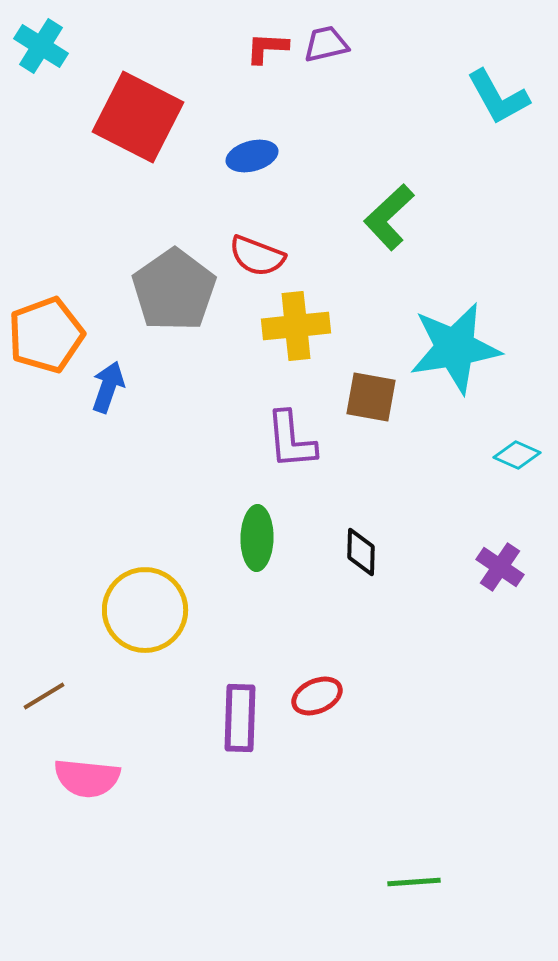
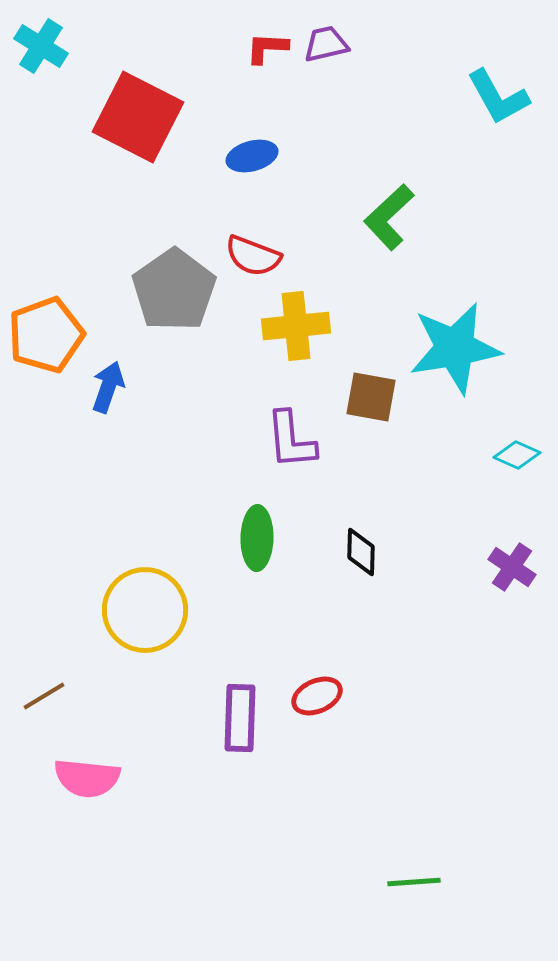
red semicircle: moved 4 px left
purple cross: moved 12 px right
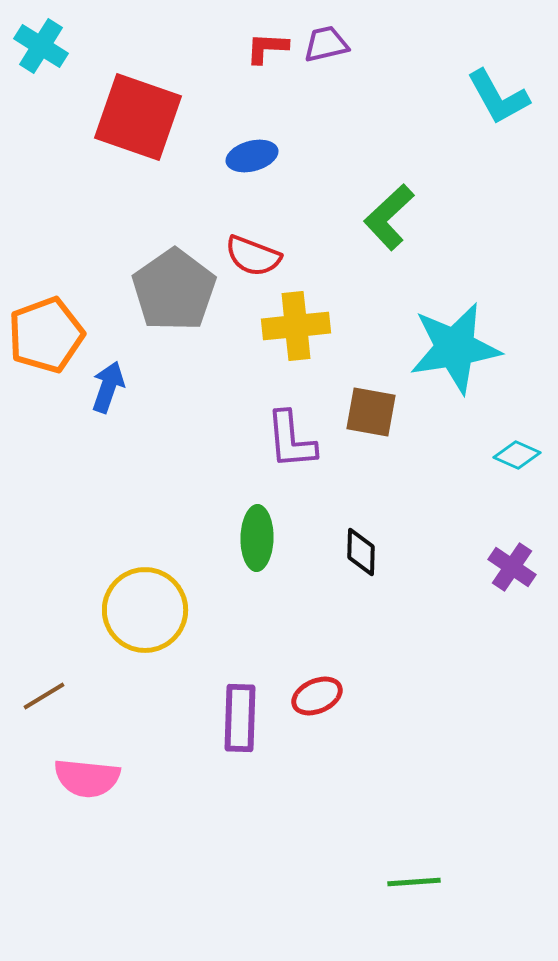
red square: rotated 8 degrees counterclockwise
brown square: moved 15 px down
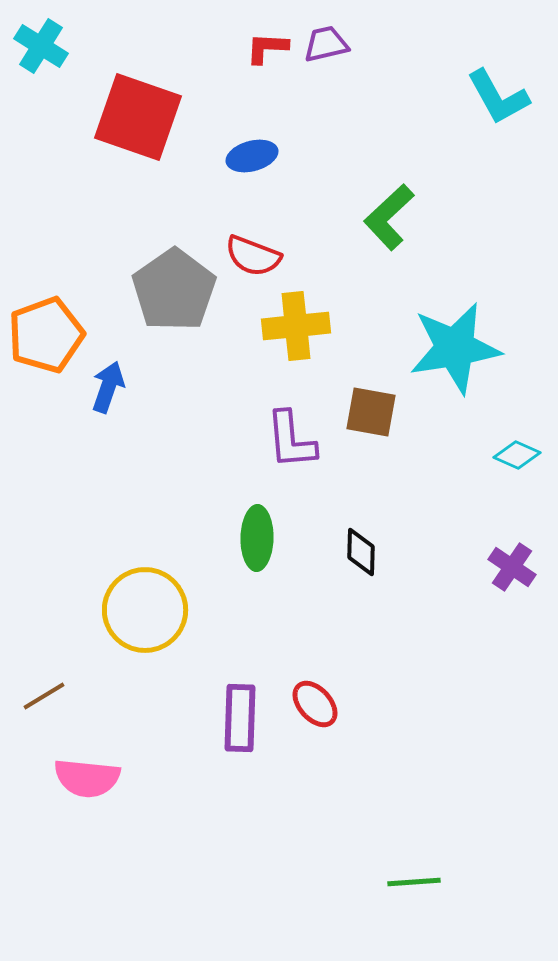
red ellipse: moved 2 px left, 8 px down; rotated 72 degrees clockwise
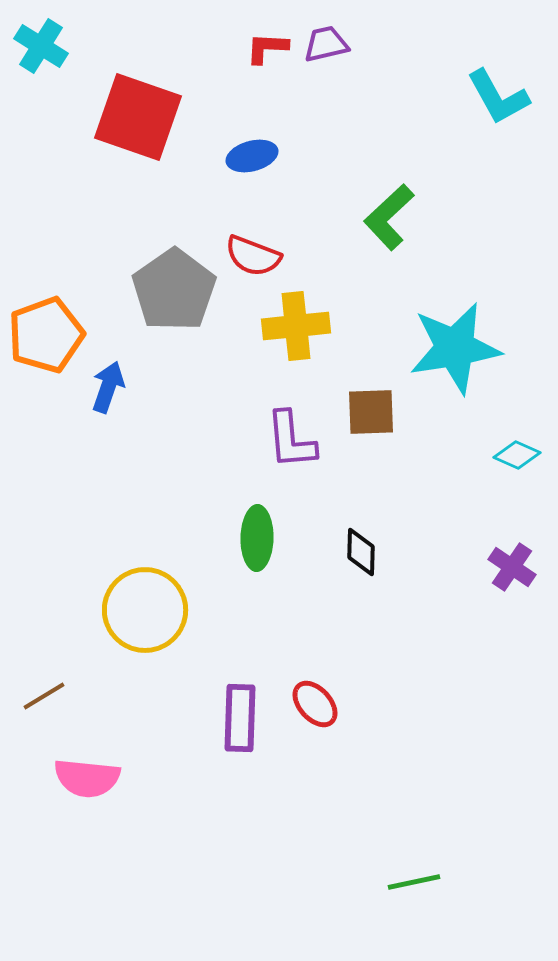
brown square: rotated 12 degrees counterclockwise
green line: rotated 8 degrees counterclockwise
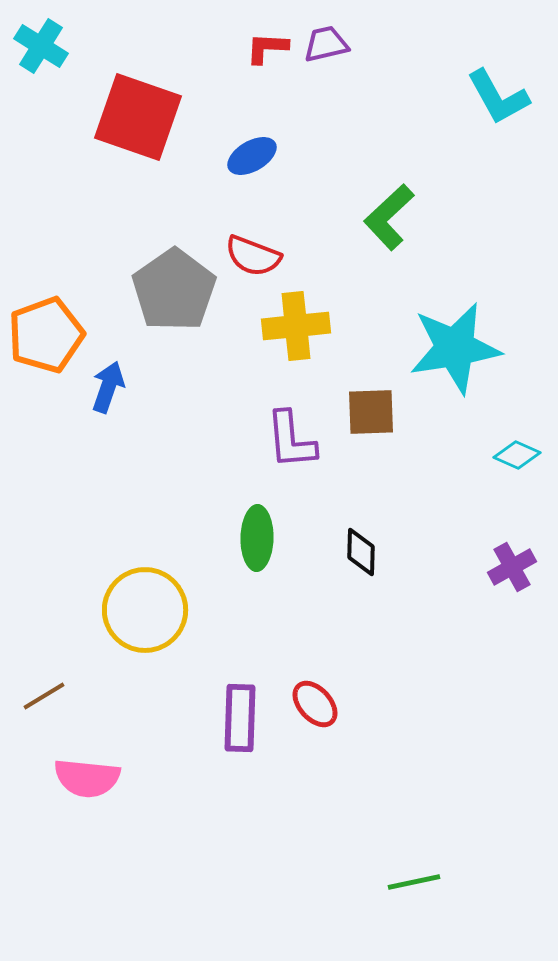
blue ellipse: rotated 15 degrees counterclockwise
purple cross: rotated 27 degrees clockwise
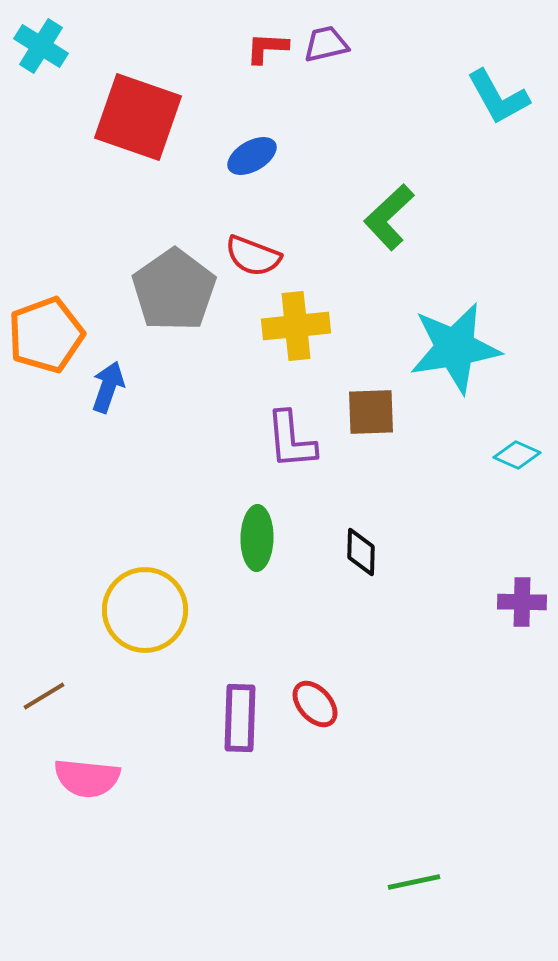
purple cross: moved 10 px right, 35 px down; rotated 30 degrees clockwise
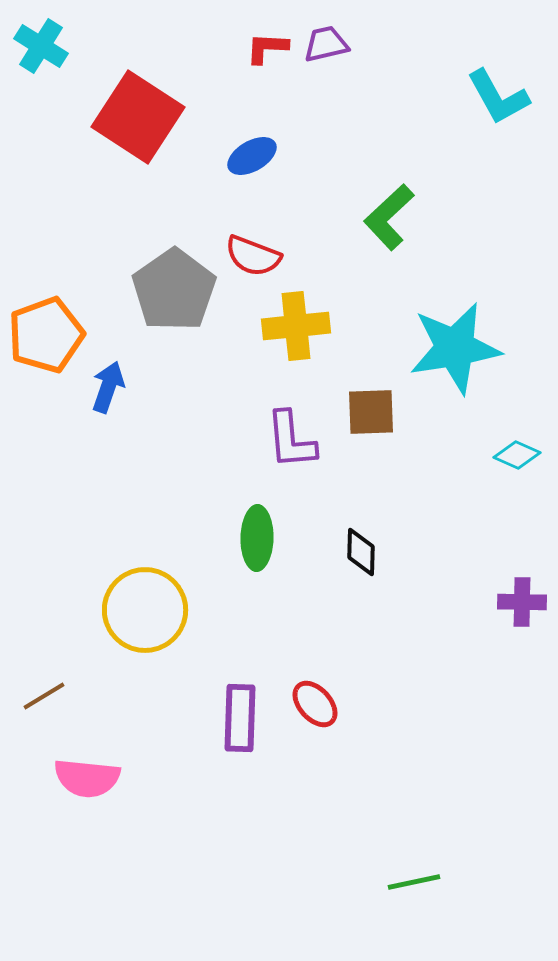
red square: rotated 14 degrees clockwise
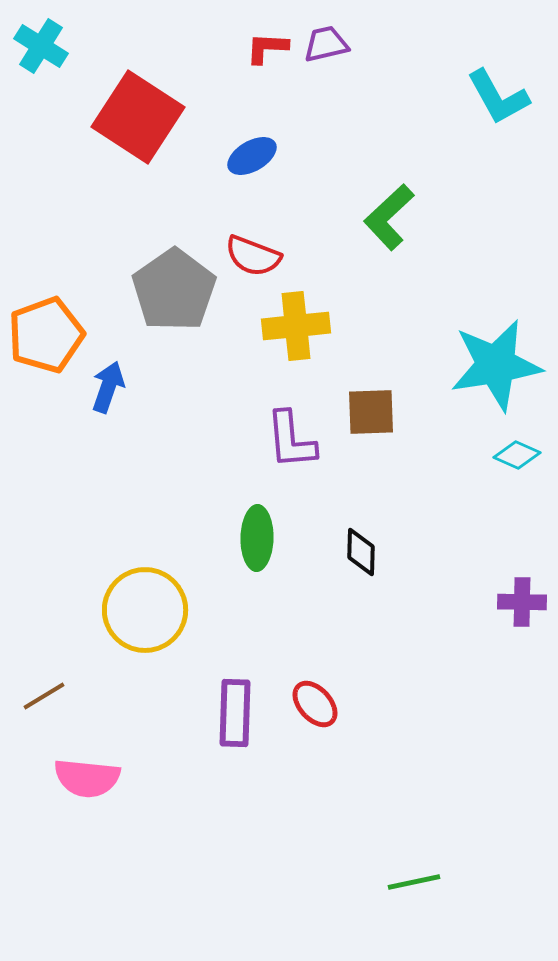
cyan star: moved 41 px right, 17 px down
purple rectangle: moved 5 px left, 5 px up
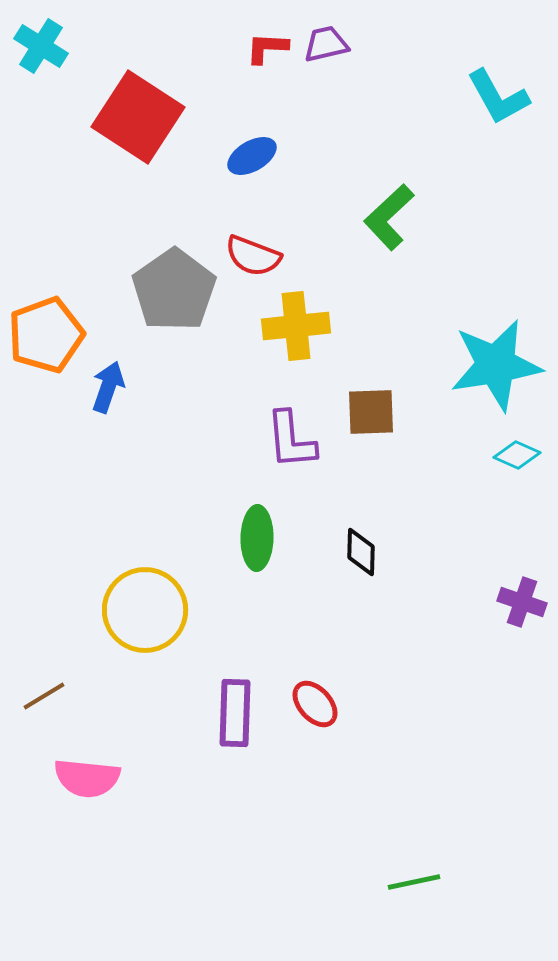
purple cross: rotated 18 degrees clockwise
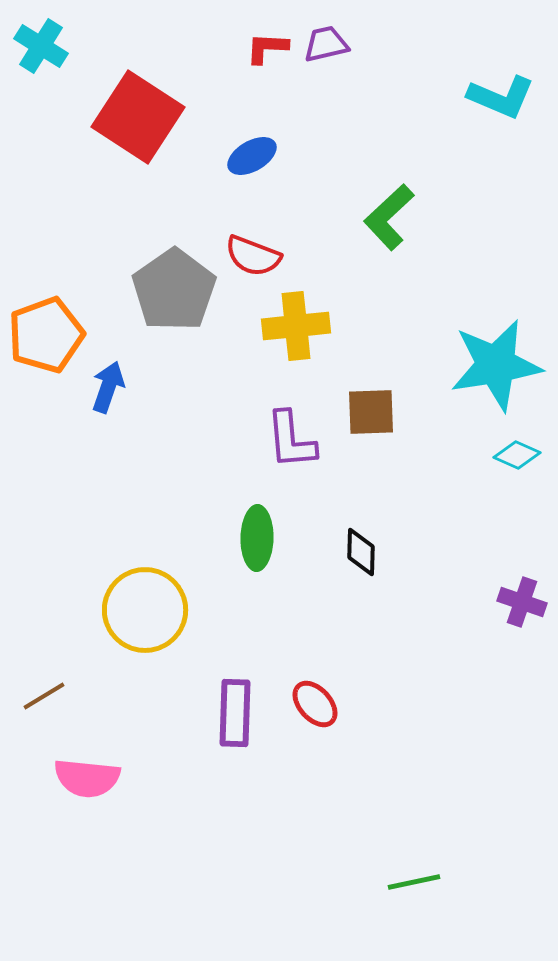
cyan L-shape: moved 3 px right; rotated 38 degrees counterclockwise
